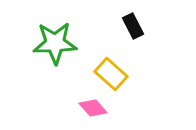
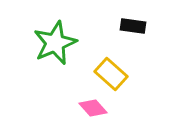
black rectangle: rotated 55 degrees counterclockwise
green star: rotated 21 degrees counterclockwise
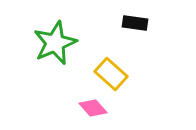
black rectangle: moved 2 px right, 3 px up
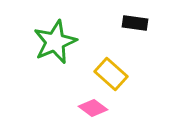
green star: moved 1 px up
pink diamond: rotated 12 degrees counterclockwise
